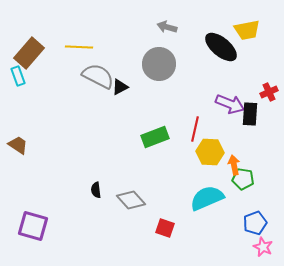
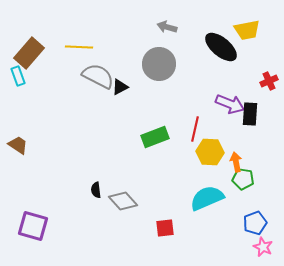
red cross: moved 11 px up
orange arrow: moved 2 px right, 3 px up
gray diamond: moved 8 px left, 1 px down
red square: rotated 24 degrees counterclockwise
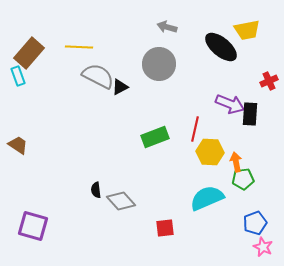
green pentagon: rotated 15 degrees counterclockwise
gray diamond: moved 2 px left
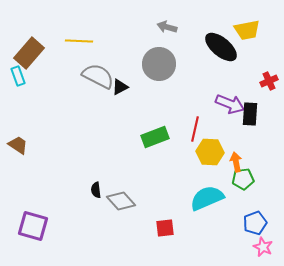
yellow line: moved 6 px up
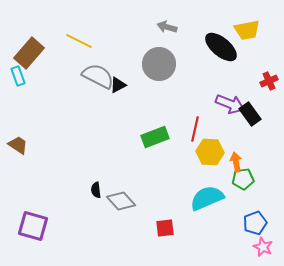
yellow line: rotated 24 degrees clockwise
black triangle: moved 2 px left, 2 px up
black rectangle: rotated 40 degrees counterclockwise
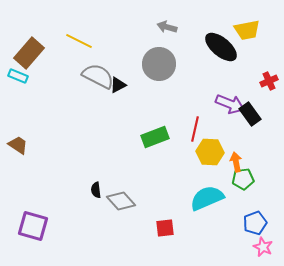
cyan rectangle: rotated 48 degrees counterclockwise
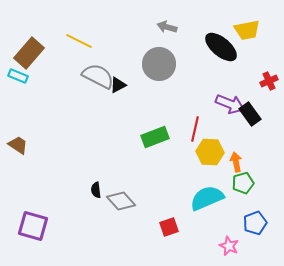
green pentagon: moved 4 px down; rotated 10 degrees counterclockwise
red square: moved 4 px right, 1 px up; rotated 12 degrees counterclockwise
pink star: moved 34 px left, 1 px up
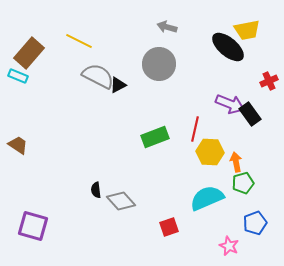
black ellipse: moved 7 px right
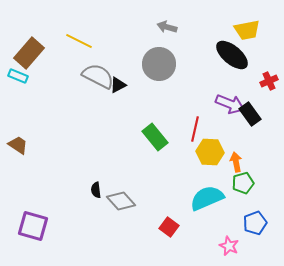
black ellipse: moved 4 px right, 8 px down
green rectangle: rotated 72 degrees clockwise
red square: rotated 36 degrees counterclockwise
